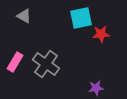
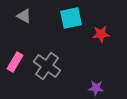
cyan square: moved 10 px left
gray cross: moved 1 px right, 2 px down
purple star: rotated 14 degrees clockwise
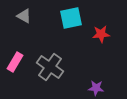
gray cross: moved 3 px right, 1 px down
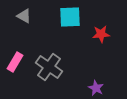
cyan square: moved 1 px left, 1 px up; rotated 10 degrees clockwise
gray cross: moved 1 px left
purple star: rotated 21 degrees clockwise
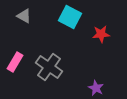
cyan square: rotated 30 degrees clockwise
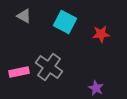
cyan square: moved 5 px left, 5 px down
pink rectangle: moved 4 px right, 10 px down; rotated 48 degrees clockwise
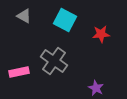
cyan square: moved 2 px up
gray cross: moved 5 px right, 6 px up
